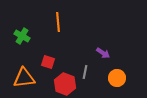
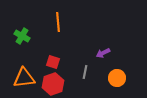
purple arrow: rotated 120 degrees clockwise
red square: moved 5 px right
red hexagon: moved 12 px left; rotated 20 degrees clockwise
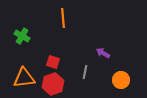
orange line: moved 5 px right, 4 px up
purple arrow: rotated 56 degrees clockwise
orange circle: moved 4 px right, 2 px down
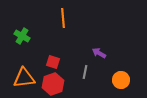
purple arrow: moved 4 px left
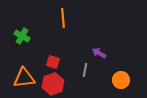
gray line: moved 2 px up
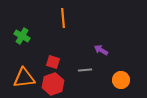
purple arrow: moved 2 px right, 3 px up
gray line: rotated 72 degrees clockwise
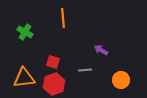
green cross: moved 3 px right, 4 px up
red hexagon: moved 1 px right
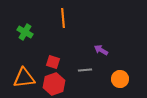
orange circle: moved 1 px left, 1 px up
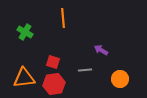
red hexagon: rotated 10 degrees clockwise
